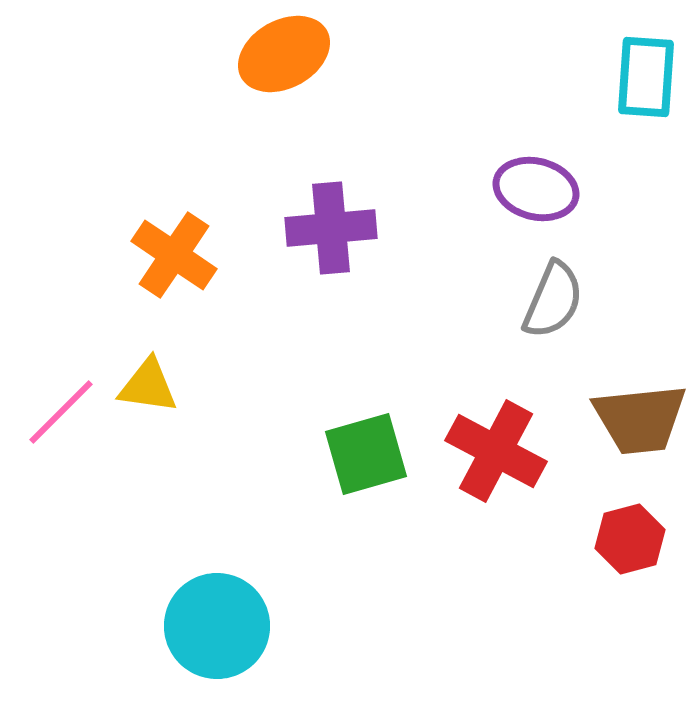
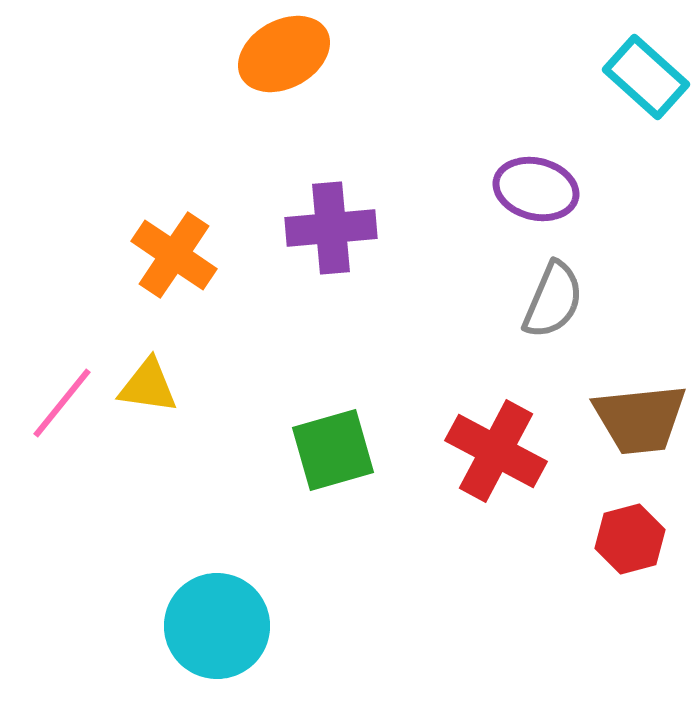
cyan rectangle: rotated 52 degrees counterclockwise
pink line: moved 1 px right, 9 px up; rotated 6 degrees counterclockwise
green square: moved 33 px left, 4 px up
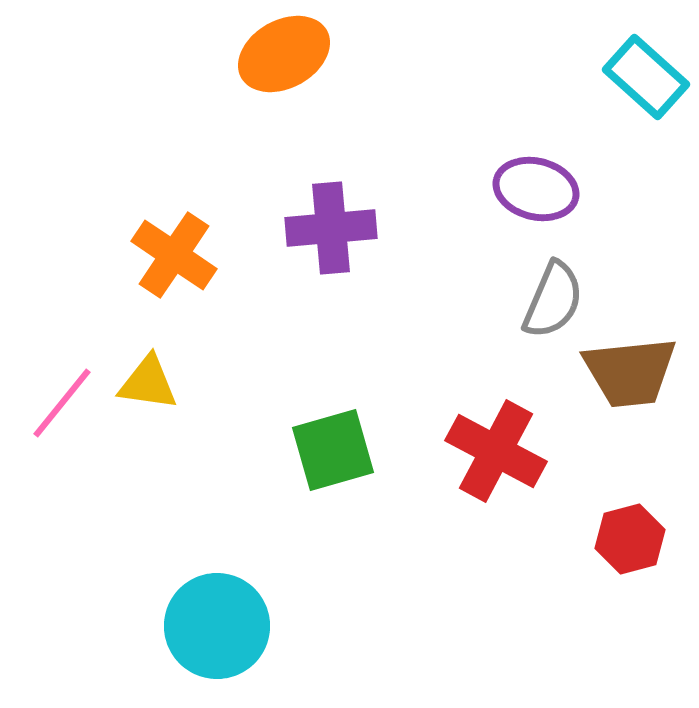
yellow triangle: moved 3 px up
brown trapezoid: moved 10 px left, 47 px up
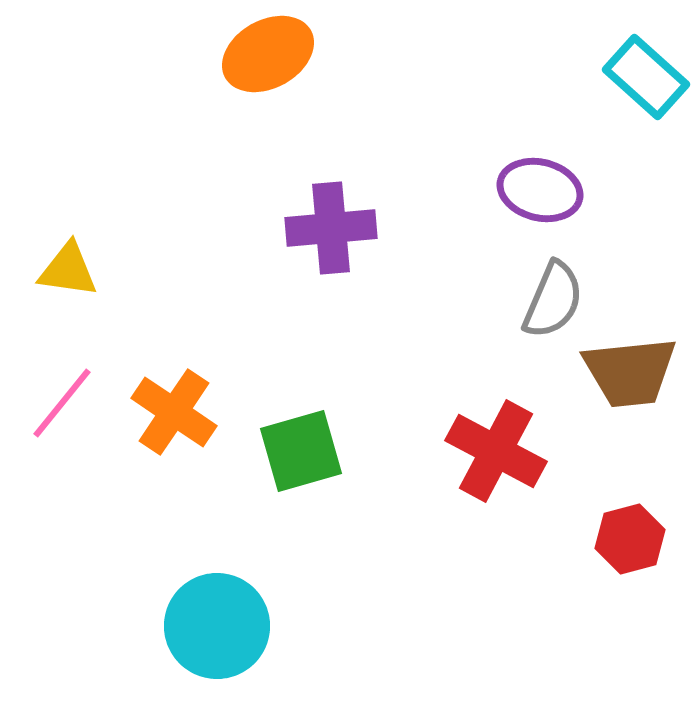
orange ellipse: moved 16 px left
purple ellipse: moved 4 px right, 1 px down
orange cross: moved 157 px down
yellow triangle: moved 80 px left, 113 px up
green square: moved 32 px left, 1 px down
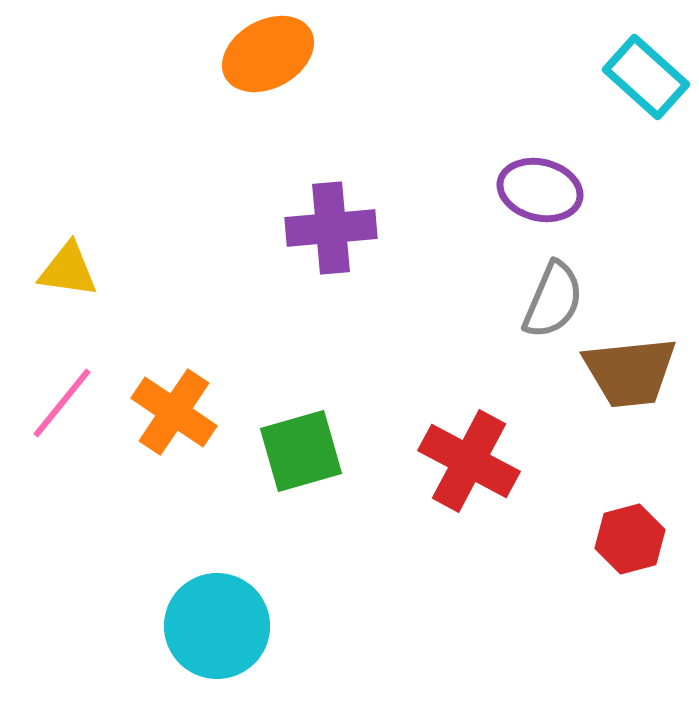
red cross: moved 27 px left, 10 px down
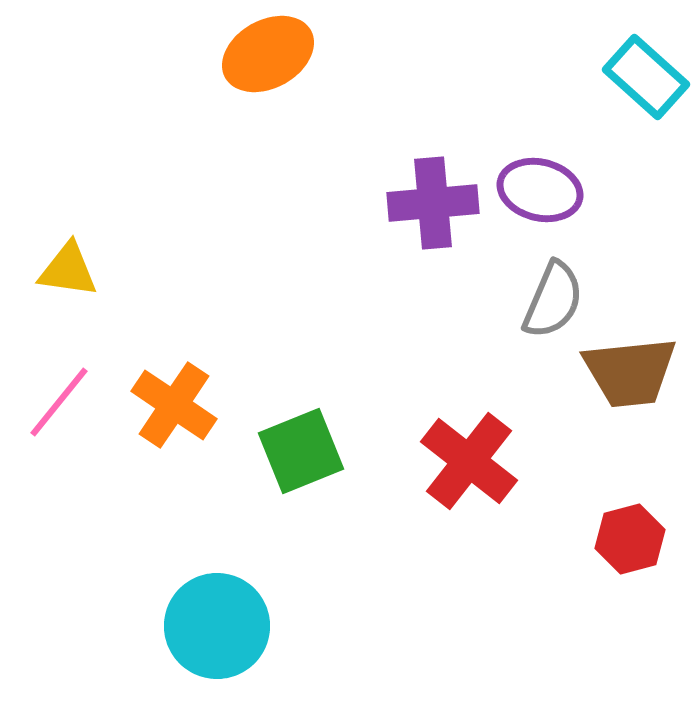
purple cross: moved 102 px right, 25 px up
pink line: moved 3 px left, 1 px up
orange cross: moved 7 px up
green square: rotated 6 degrees counterclockwise
red cross: rotated 10 degrees clockwise
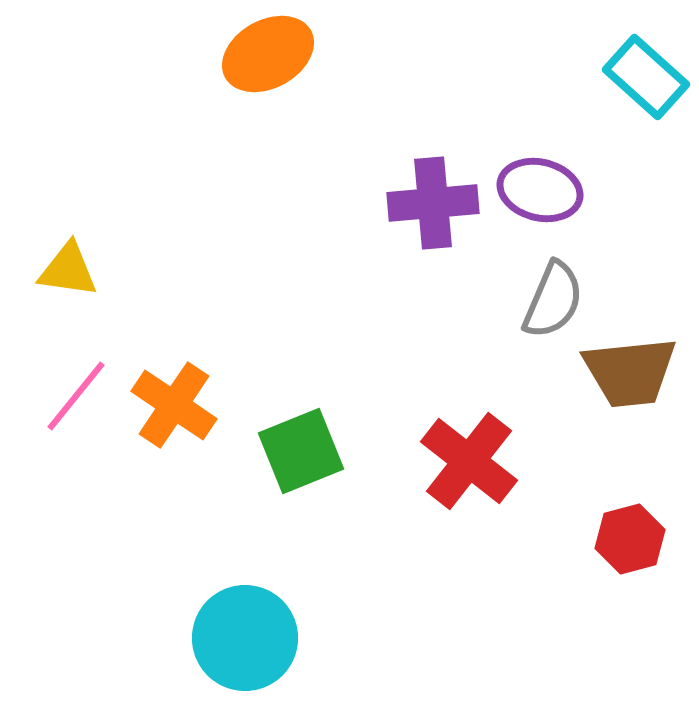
pink line: moved 17 px right, 6 px up
cyan circle: moved 28 px right, 12 px down
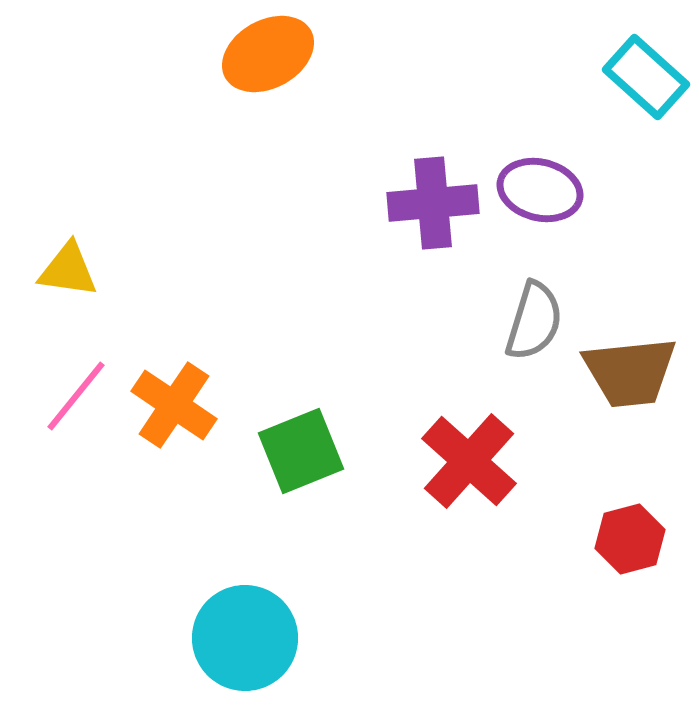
gray semicircle: moved 19 px left, 21 px down; rotated 6 degrees counterclockwise
red cross: rotated 4 degrees clockwise
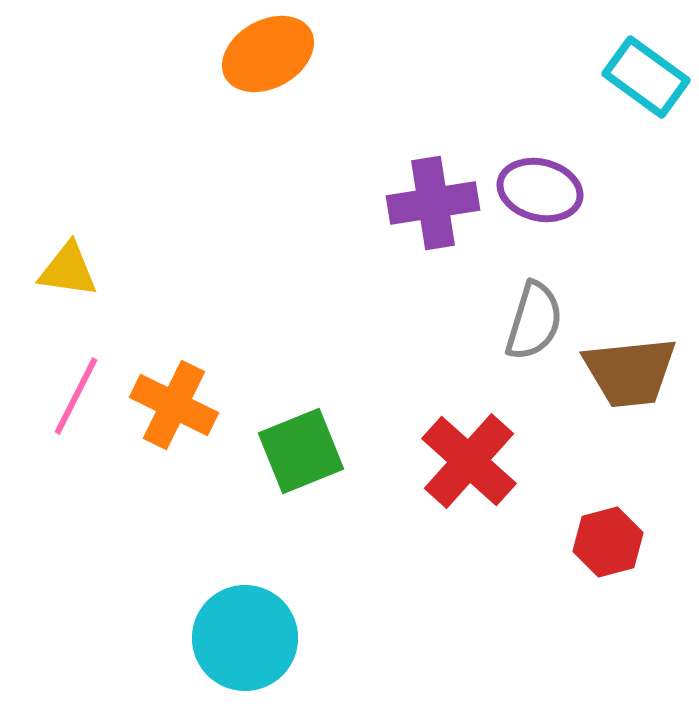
cyan rectangle: rotated 6 degrees counterclockwise
purple cross: rotated 4 degrees counterclockwise
pink line: rotated 12 degrees counterclockwise
orange cross: rotated 8 degrees counterclockwise
red hexagon: moved 22 px left, 3 px down
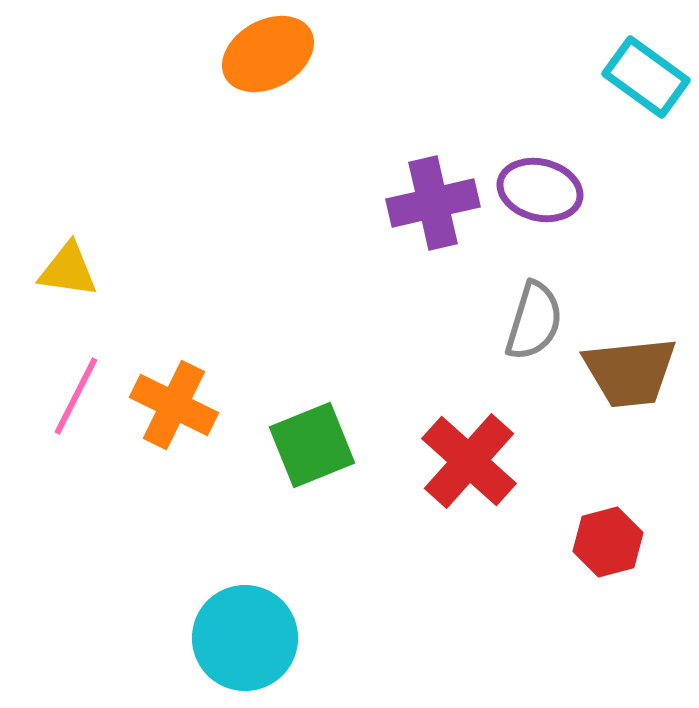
purple cross: rotated 4 degrees counterclockwise
green square: moved 11 px right, 6 px up
